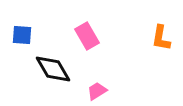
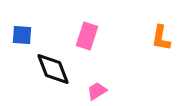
pink rectangle: rotated 48 degrees clockwise
black diamond: rotated 9 degrees clockwise
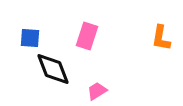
blue square: moved 8 px right, 3 px down
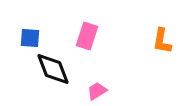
orange L-shape: moved 1 px right, 3 px down
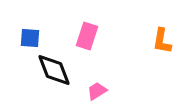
black diamond: moved 1 px right, 1 px down
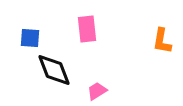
pink rectangle: moved 7 px up; rotated 24 degrees counterclockwise
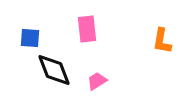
pink trapezoid: moved 10 px up
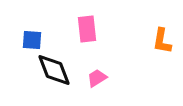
blue square: moved 2 px right, 2 px down
pink trapezoid: moved 3 px up
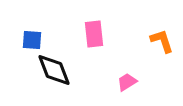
pink rectangle: moved 7 px right, 5 px down
orange L-shape: rotated 152 degrees clockwise
pink trapezoid: moved 30 px right, 4 px down
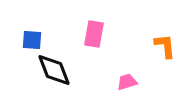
pink rectangle: rotated 16 degrees clockwise
orange L-shape: moved 3 px right, 5 px down; rotated 12 degrees clockwise
pink trapezoid: rotated 15 degrees clockwise
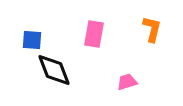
orange L-shape: moved 13 px left, 17 px up; rotated 20 degrees clockwise
